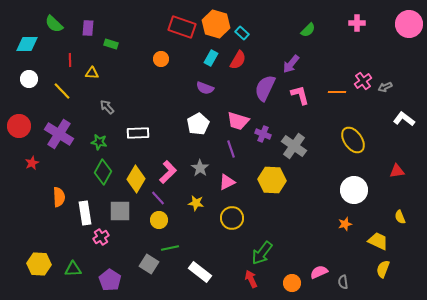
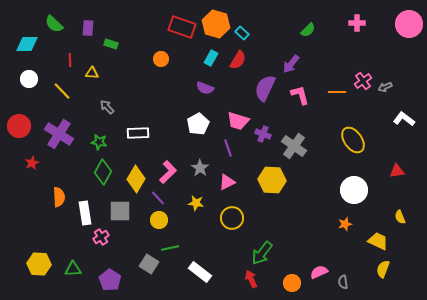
purple line at (231, 149): moved 3 px left, 1 px up
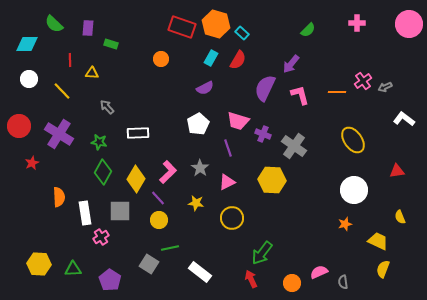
purple semicircle at (205, 88): rotated 48 degrees counterclockwise
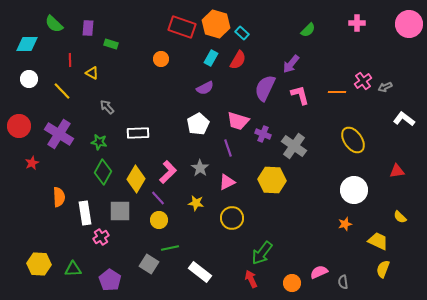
yellow triangle at (92, 73): rotated 24 degrees clockwise
yellow semicircle at (400, 217): rotated 24 degrees counterclockwise
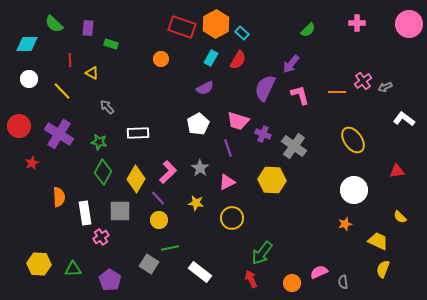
orange hexagon at (216, 24): rotated 16 degrees clockwise
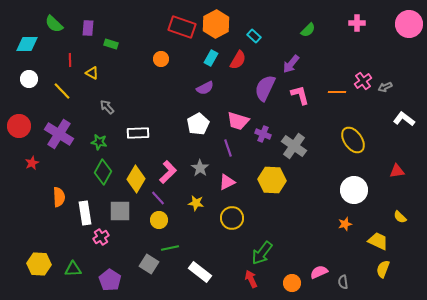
cyan rectangle at (242, 33): moved 12 px right, 3 px down
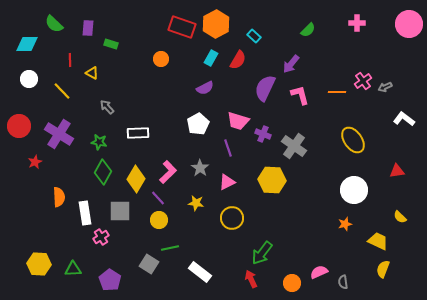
red star at (32, 163): moved 3 px right, 1 px up
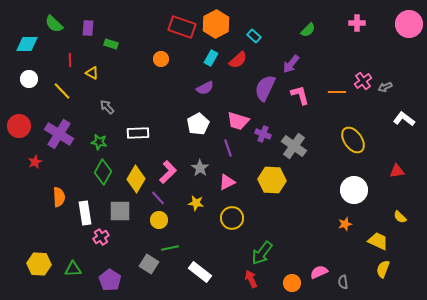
red semicircle at (238, 60): rotated 18 degrees clockwise
